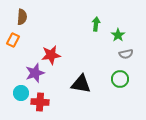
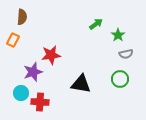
green arrow: rotated 48 degrees clockwise
purple star: moved 2 px left, 1 px up
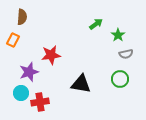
purple star: moved 4 px left
red cross: rotated 12 degrees counterclockwise
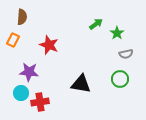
green star: moved 1 px left, 2 px up
red star: moved 2 px left, 10 px up; rotated 30 degrees clockwise
purple star: rotated 24 degrees clockwise
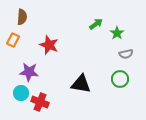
red cross: rotated 30 degrees clockwise
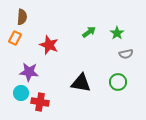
green arrow: moved 7 px left, 8 px down
orange rectangle: moved 2 px right, 2 px up
green circle: moved 2 px left, 3 px down
black triangle: moved 1 px up
red cross: rotated 12 degrees counterclockwise
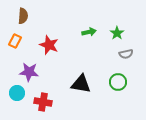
brown semicircle: moved 1 px right, 1 px up
green arrow: rotated 24 degrees clockwise
orange rectangle: moved 3 px down
black triangle: moved 1 px down
cyan circle: moved 4 px left
red cross: moved 3 px right
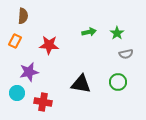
red star: rotated 18 degrees counterclockwise
purple star: rotated 18 degrees counterclockwise
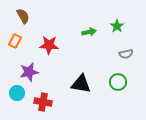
brown semicircle: rotated 35 degrees counterclockwise
green star: moved 7 px up
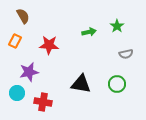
green circle: moved 1 px left, 2 px down
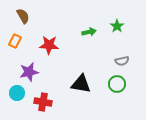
gray semicircle: moved 4 px left, 7 px down
